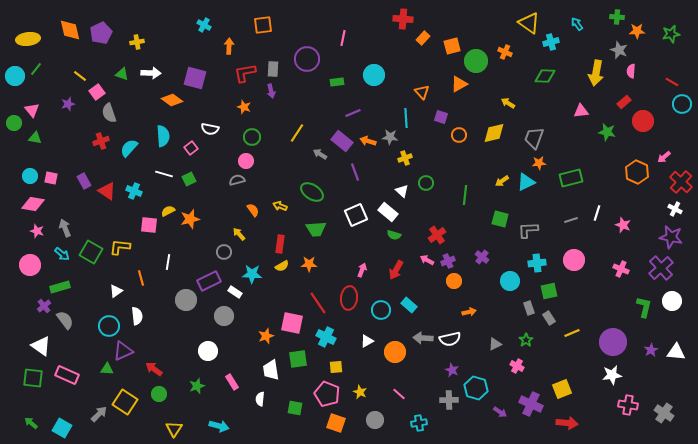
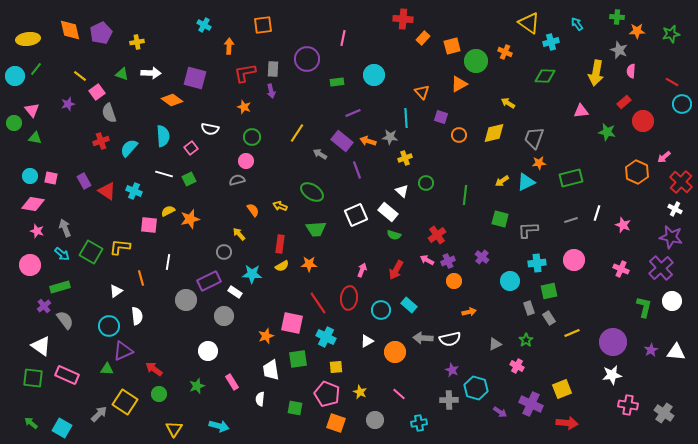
purple line at (355, 172): moved 2 px right, 2 px up
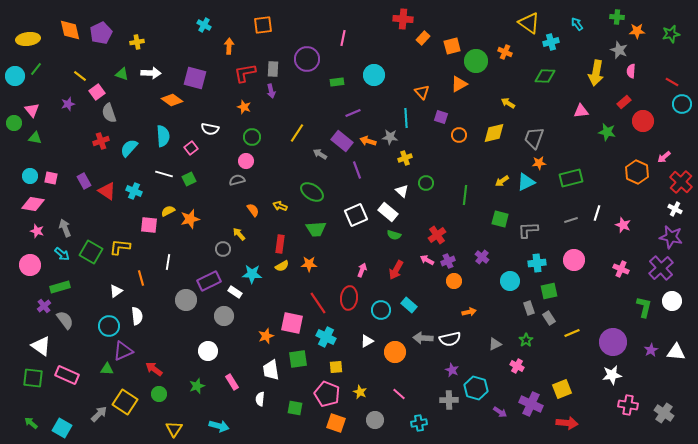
gray circle at (224, 252): moved 1 px left, 3 px up
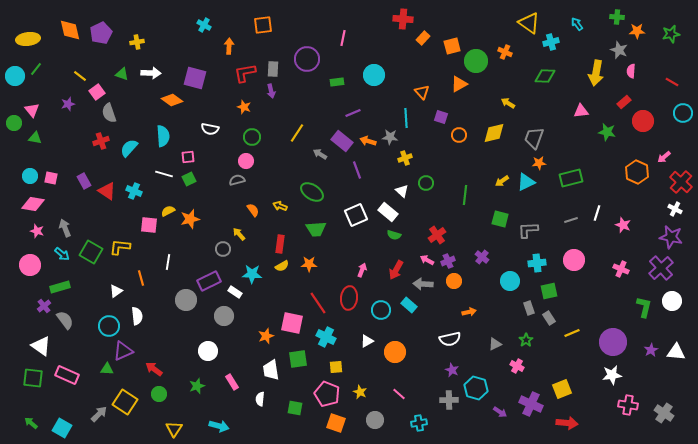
cyan circle at (682, 104): moved 1 px right, 9 px down
pink square at (191, 148): moved 3 px left, 9 px down; rotated 32 degrees clockwise
gray arrow at (423, 338): moved 54 px up
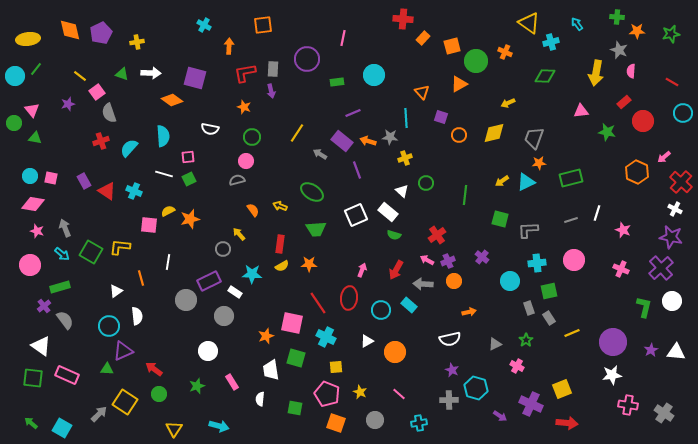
yellow arrow at (508, 103): rotated 56 degrees counterclockwise
pink star at (623, 225): moved 5 px down
green square at (298, 359): moved 2 px left, 1 px up; rotated 24 degrees clockwise
purple arrow at (500, 412): moved 4 px down
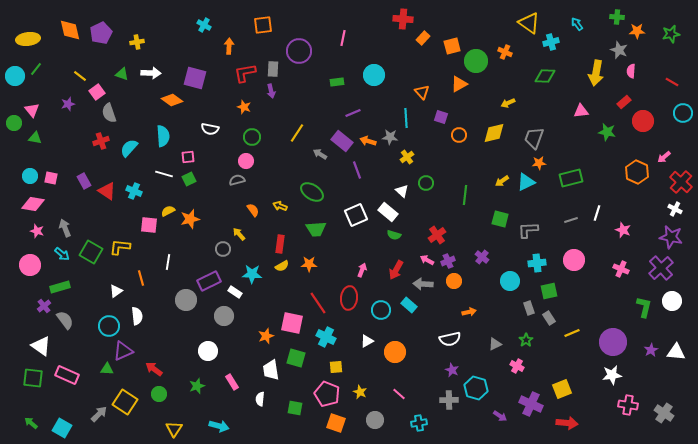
purple circle at (307, 59): moved 8 px left, 8 px up
yellow cross at (405, 158): moved 2 px right, 1 px up; rotated 16 degrees counterclockwise
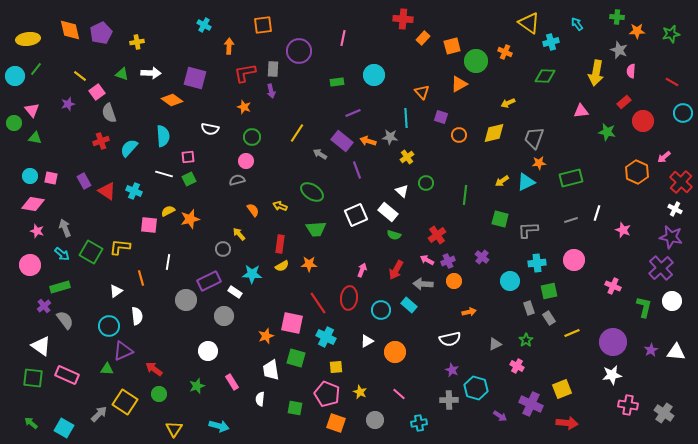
pink cross at (621, 269): moved 8 px left, 17 px down
cyan square at (62, 428): moved 2 px right
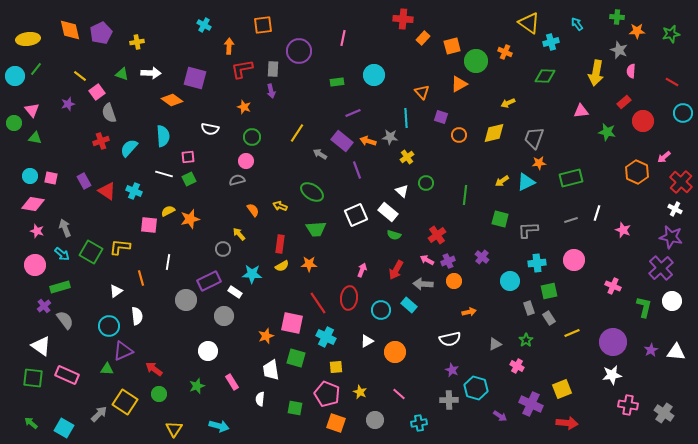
red L-shape at (245, 73): moved 3 px left, 4 px up
pink circle at (30, 265): moved 5 px right
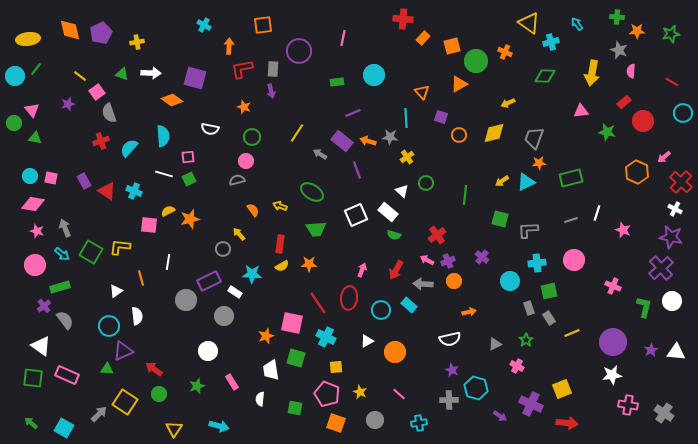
yellow arrow at (596, 73): moved 4 px left
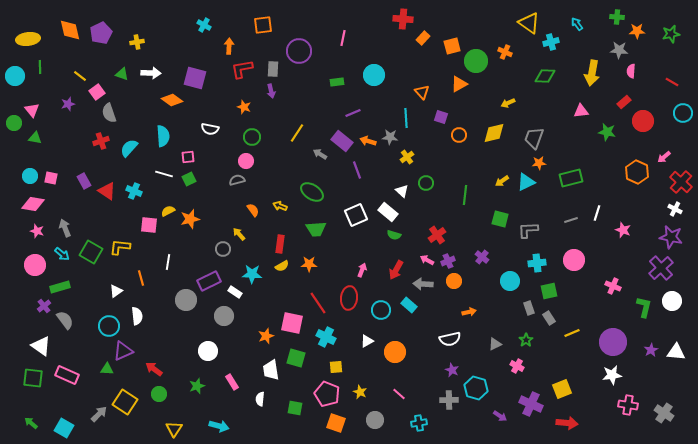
gray star at (619, 50): rotated 18 degrees counterclockwise
green line at (36, 69): moved 4 px right, 2 px up; rotated 40 degrees counterclockwise
